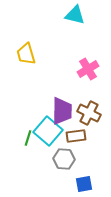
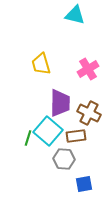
yellow trapezoid: moved 15 px right, 10 px down
purple trapezoid: moved 2 px left, 8 px up
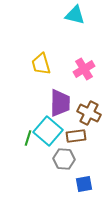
pink cross: moved 4 px left
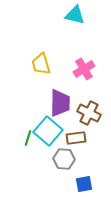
brown rectangle: moved 2 px down
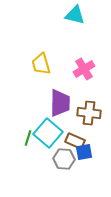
brown cross: rotated 20 degrees counterclockwise
cyan square: moved 2 px down
brown rectangle: moved 1 px left, 3 px down; rotated 30 degrees clockwise
blue square: moved 32 px up
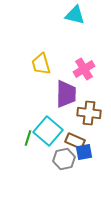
purple trapezoid: moved 6 px right, 9 px up
cyan square: moved 2 px up
gray hexagon: rotated 15 degrees counterclockwise
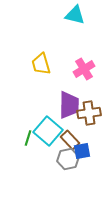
purple trapezoid: moved 3 px right, 11 px down
brown cross: rotated 15 degrees counterclockwise
brown rectangle: moved 5 px left, 1 px up; rotated 24 degrees clockwise
blue square: moved 2 px left, 1 px up
gray hexagon: moved 4 px right
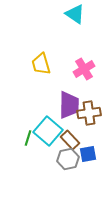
cyan triangle: moved 1 px up; rotated 20 degrees clockwise
blue square: moved 6 px right, 3 px down
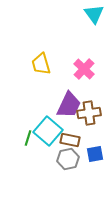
cyan triangle: moved 19 px right; rotated 20 degrees clockwise
pink cross: rotated 15 degrees counterclockwise
purple trapezoid: rotated 24 degrees clockwise
brown rectangle: rotated 36 degrees counterclockwise
blue square: moved 7 px right
